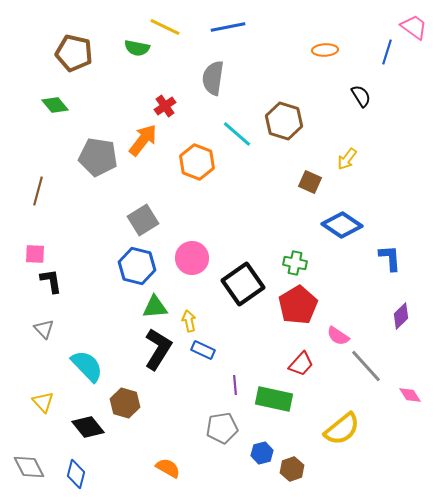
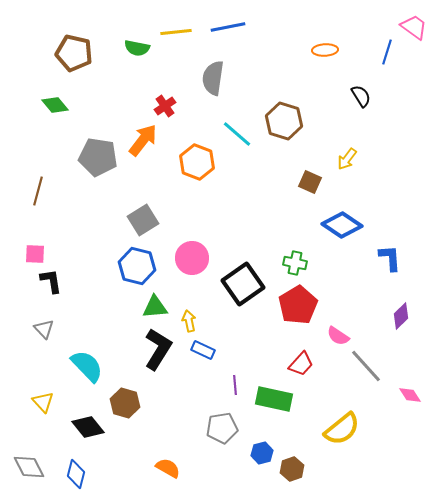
yellow line at (165, 27): moved 11 px right, 5 px down; rotated 32 degrees counterclockwise
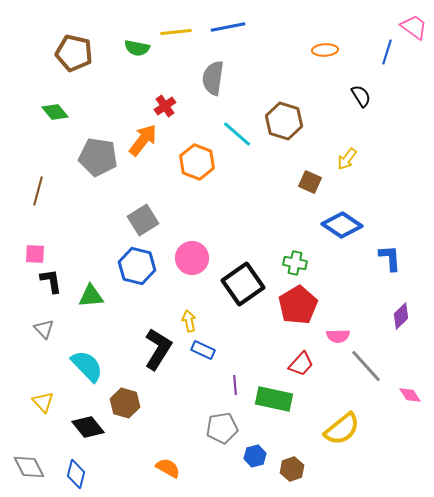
green diamond at (55, 105): moved 7 px down
green triangle at (155, 307): moved 64 px left, 11 px up
pink semicircle at (338, 336): rotated 35 degrees counterclockwise
blue hexagon at (262, 453): moved 7 px left, 3 px down
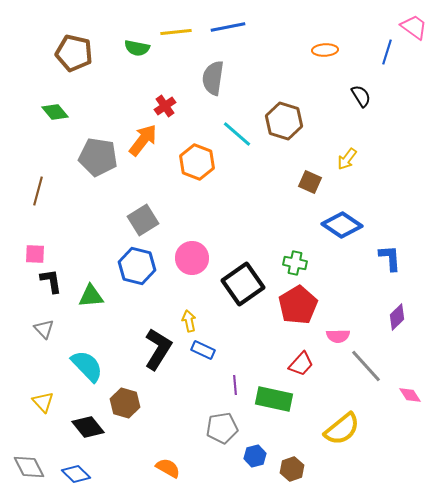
purple diamond at (401, 316): moved 4 px left, 1 px down
blue diamond at (76, 474): rotated 60 degrees counterclockwise
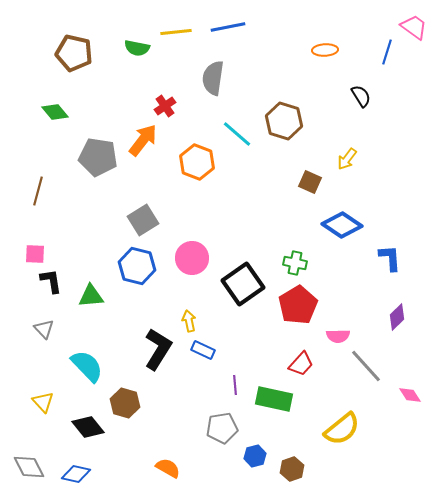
blue diamond at (76, 474): rotated 32 degrees counterclockwise
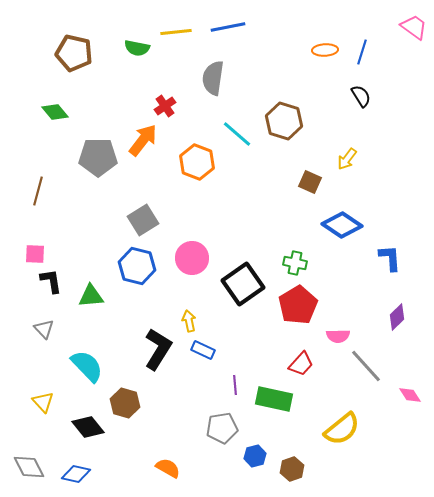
blue line at (387, 52): moved 25 px left
gray pentagon at (98, 157): rotated 9 degrees counterclockwise
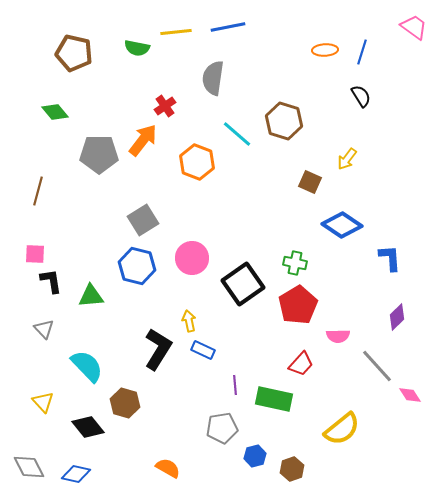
gray pentagon at (98, 157): moved 1 px right, 3 px up
gray line at (366, 366): moved 11 px right
